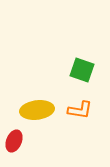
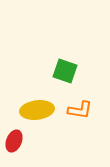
green square: moved 17 px left, 1 px down
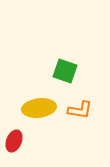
yellow ellipse: moved 2 px right, 2 px up
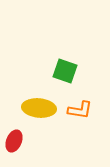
yellow ellipse: rotated 12 degrees clockwise
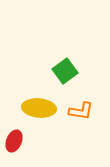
green square: rotated 35 degrees clockwise
orange L-shape: moved 1 px right, 1 px down
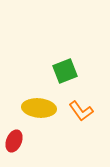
green square: rotated 15 degrees clockwise
orange L-shape: rotated 45 degrees clockwise
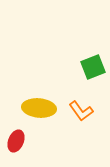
green square: moved 28 px right, 4 px up
red ellipse: moved 2 px right
